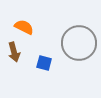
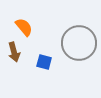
orange semicircle: rotated 24 degrees clockwise
blue square: moved 1 px up
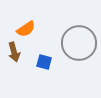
orange semicircle: moved 2 px right, 2 px down; rotated 96 degrees clockwise
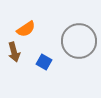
gray circle: moved 2 px up
blue square: rotated 14 degrees clockwise
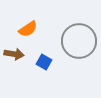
orange semicircle: moved 2 px right
brown arrow: moved 2 px down; rotated 66 degrees counterclockwise
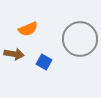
orange semicircle: rotated 12 degrees clockwise
gray circle: moved 1 px right, 2 px up
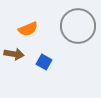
gray circle: moved 2 px left, 13 px up
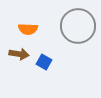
orange semicircle: rotated 24 degrees clockwise
brown arrow: moved 5 px right
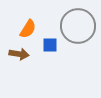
orange semicircle: rotated 60 degrees counterclockwise
blue square: moved 6 px right, 17 px up; rotated 28 degrees counterclockwise
